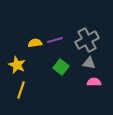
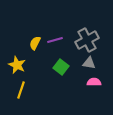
yellow semicircle: rotated 56 degrees counterclockwise
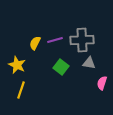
gray cross: moved 5 px left; rotated 25 degrees clockwise
pink semicircle: moved 8 px right, 1 px down; rotated 72 degrees counterclockwise
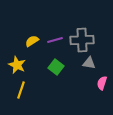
yellow semicircle: moved 3 px left, 2 px up; rotated 32 degrees clockwise
green square: moved 5 px left
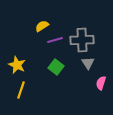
yellow semicircle: moved 10 px right, 15 px up
gray triangle: moved 1 px left; rotated 48 degrees clockwise
pink semicircle: moved 1 px left
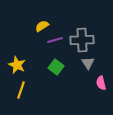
pink semicircle: rotated 32 degrees counterclockwise
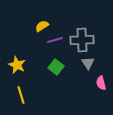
yellow line: moved 5 px down; rotated 36 degrees counterclockwise
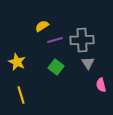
yellow star: moved 3 px up
pink semicircle: moved 2 px down
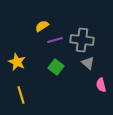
gray cross: rotated 10 degrees clockwise
gray triangle: rotated 16 degrees counterclockwise
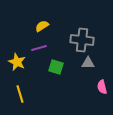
purple line: moved 16 px left, 8 px down
gray triangle: rotated 40 degrees counterclockwise
green square: rotated 21 degrees counterclockwise
pink semicircle: moved 1 px right, 2 px down
yellow line: moved 1 px left, 1 px up
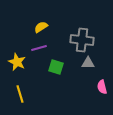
yellow semicircle: moved 1 px left, 1 px down
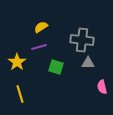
purple line: moved 1 px up
yellow star: rotated 12 degrees clockwise
